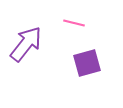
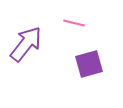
purple square: moved 2 px right, 1 px down
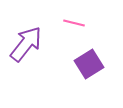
purple square: rotated 16 degrees counterclockwise
